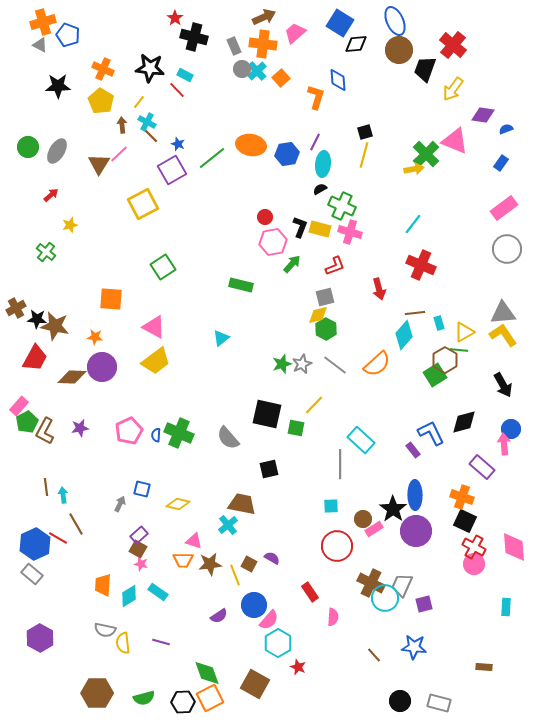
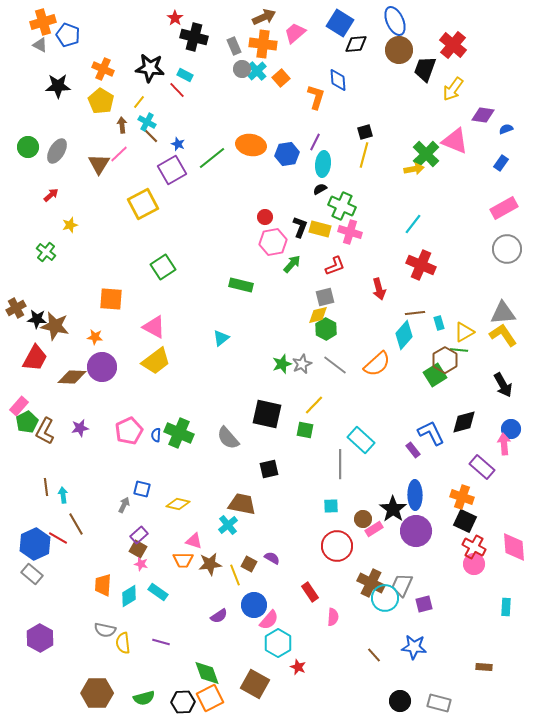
pink rectangle at (504, 208): rotated 8 degrees clockwise
green square at (296, 428): moved 9 px right, 2 px down
gray arrow at (120, 504): moved 4 px right, 1 px down
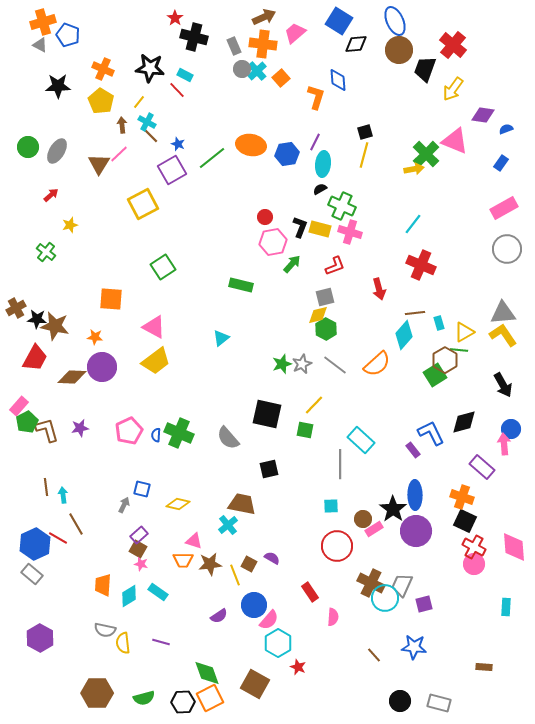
blue square at (340, 23): moved 1 px left, 2 px up
brown L-shape at (45, 431): moved 2 px right, 1 px up; rotated 136 degrees clockwise
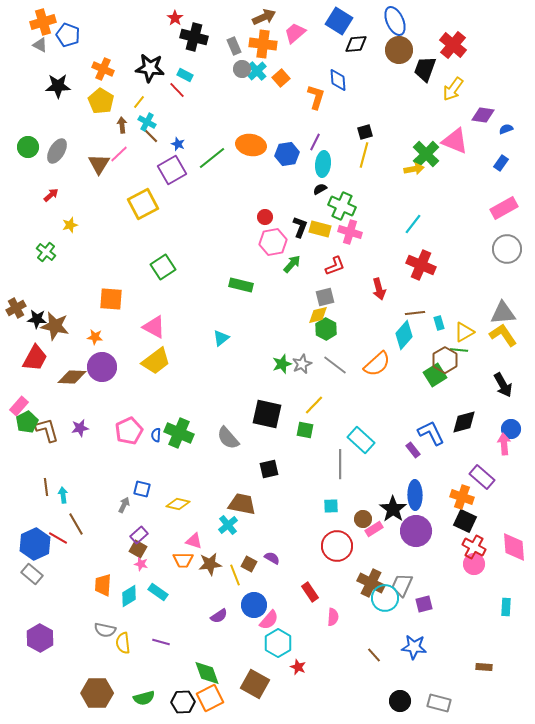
purple rectangle at (482, 467): moved 10 px down
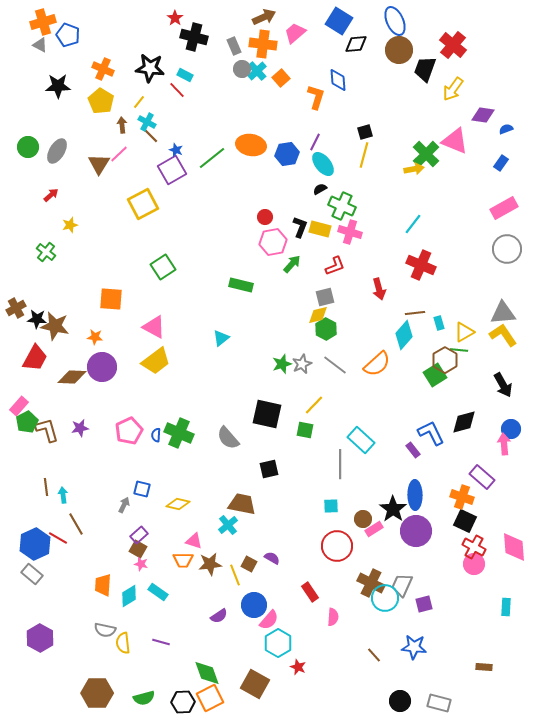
blue star at (178, 144): moved 2 px left, 6 px down
cyan ellipse at (323, 164): rotated 45 degrees counterclockwise
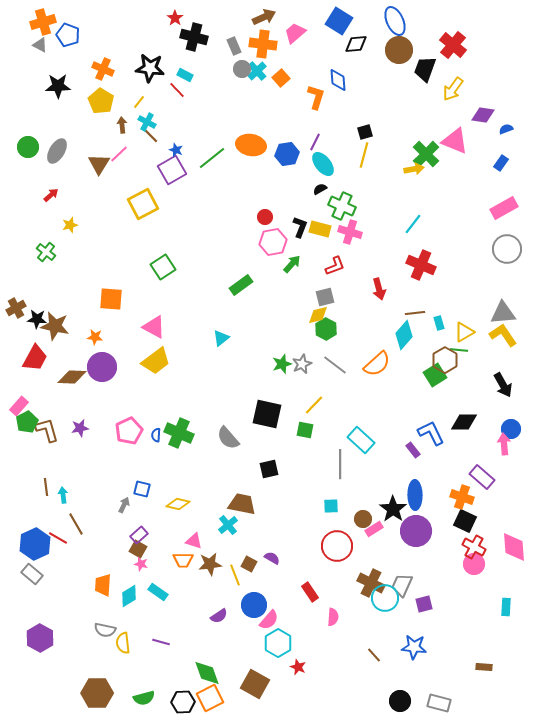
green rectangle at (241, 285): rotated 50 degrees counterclockwise
black diamond at (464, 422): rotated 16 degrees clockwise
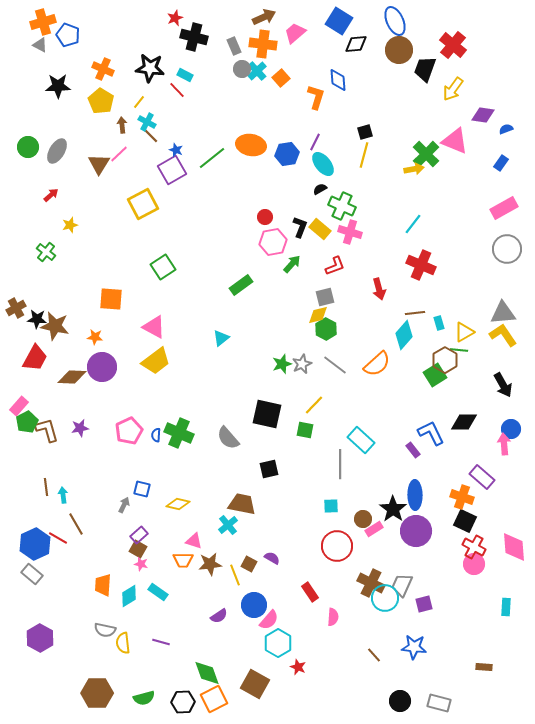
red star at (175, 18): rotated 14 degrees clockwise
yellow rectangle at (320, 229): rotated 25 degrees clockwise
orange square at (210, 698): moved 4 px right, 1 px down
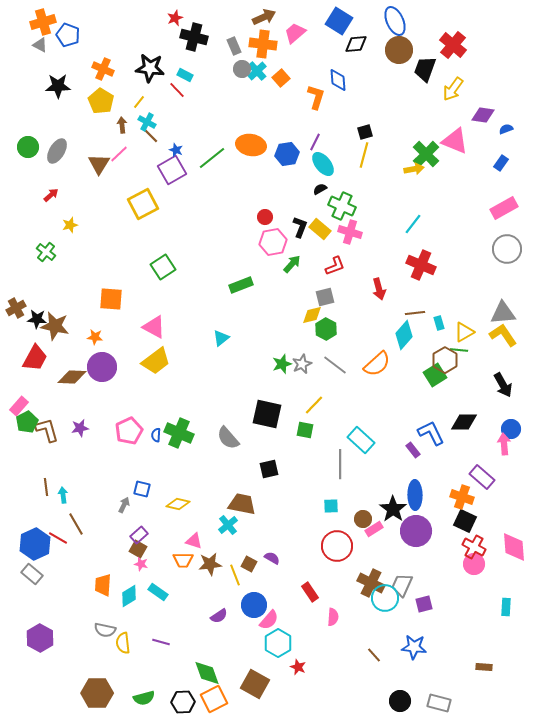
green rectangle at (241, 285): rotated 15 degrees clockwise
yellow diamond at (318, 315): moved 6 px left
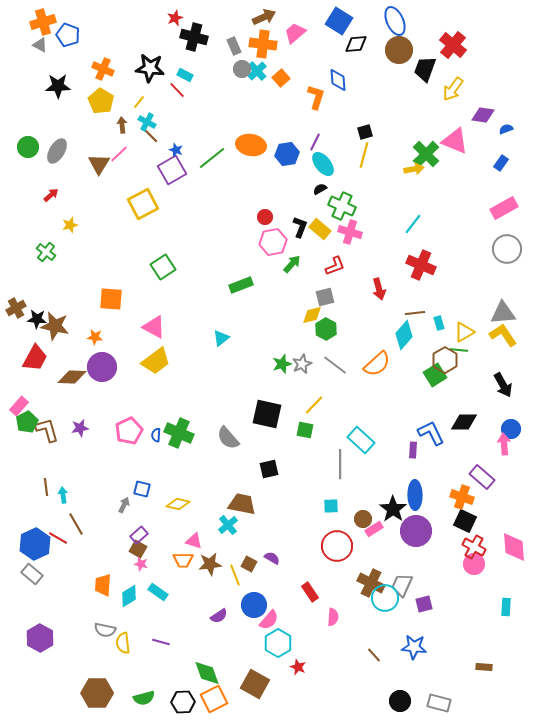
purple rectangle at (413, 450): rotated 42 degrees clockwise
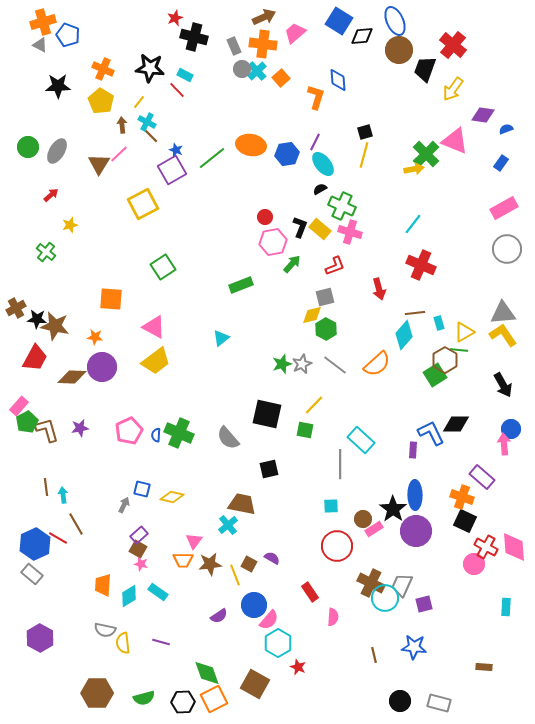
black diamond at (356, 44): moved 6 px right, 8 px up
black diamond at (464, 422): moved 8 px left, 2 px down
yellow diamond at (178, 504): moved 6 px left, 7 px up
pink triangle at (194, 541): rotated 48 degrees clockwise
red cross at (474, 547): moved 12 px right
brown line at (374, 655): rotated 28 degrees clockwise
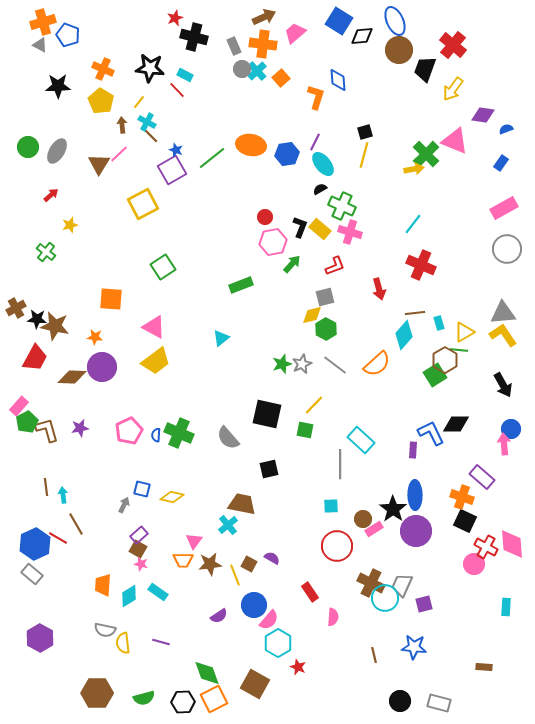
pink diamond at (514, 547): moved 2 px left, 3 px up
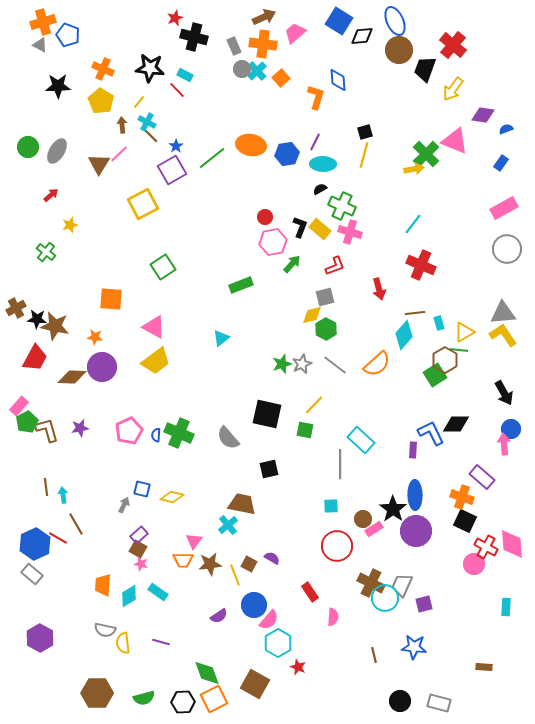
blue star at (176, 150): moved 4 px up; rotated 16 degrees clockwise
cyan ellipse at (323, 164): rotated 50 degrees counterclockwise
black arrow at (503, 385): moved 1 px right, 8 px down
